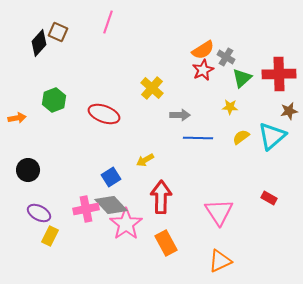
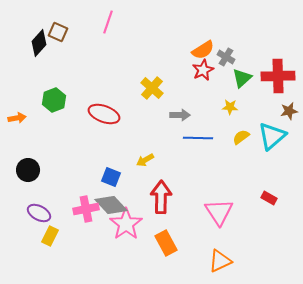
red cross: moved 1 px left, 2 px down
blue square: rotated 36 degrees counterclockwise
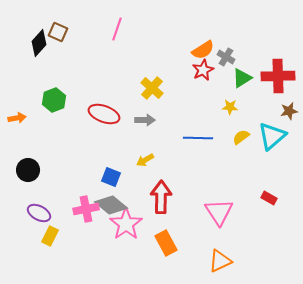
pink line: moved 9 px right, 7 px down
green triangle: rotated 10 degrees clockwise
gray arrow: moved 35 px left, 5 px down
gray diamond: rotated 8 degrees counterclockwise
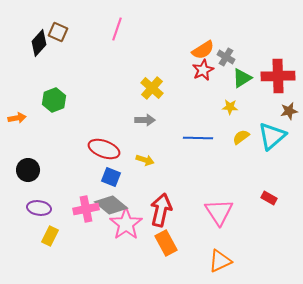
red ellipse: moved 35 px down
yellow arrow: rotated 132 degrees counterclockwise
red arrow: moved 13 px down; rotated 12 degrees clockwise
purple ellipse: moved 5 px up; rotated 20 degrees counterclockwise
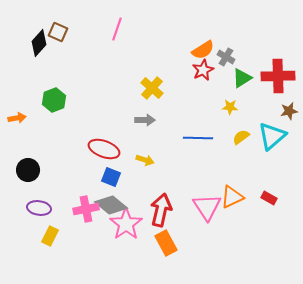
pink triangle: moved 12 px left, 5 px up
orange triangle: moved 12 px right, 64 px up
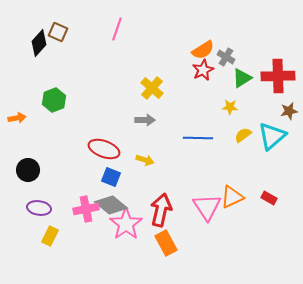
yellow semicircle: moved 2 px right, 2 px up
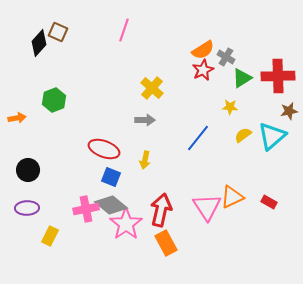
pink line: moved 7 px right, 1 px down
blue line: rotated 52 degrees counterclockwise
yellow arrow: rotated 84 degrees clockwise
red rectangle: moved 4 px down
purple ellipse: moved 12 px left; rotated 10 degrees counterclockwise
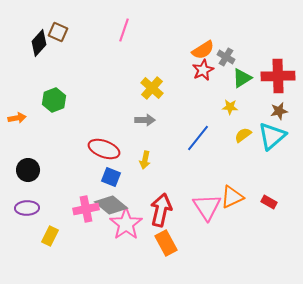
brown star: moved 10 px left
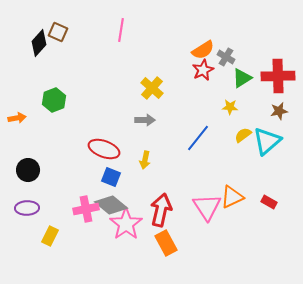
pink line: moved 3 px left; rotated 10 degrees counterclockwise
cyan triangle: moved 5 px left, 5 px down
